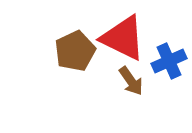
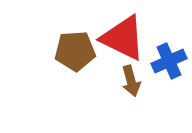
brown pentagon: rotated 21 degrees clockwise
brown arrow: rotated 20 degrees clockwise
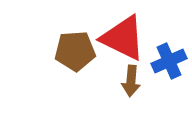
brown arrow: rotated 20 degrees clockwise
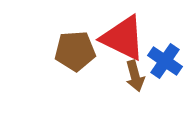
blue cross: moved 4 px left; rotated 32 degrees counterclockwise
brown arrow: moved 4 px right, 5 px up; rotated 20 degrees counterclockwise
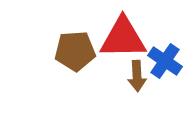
red triangle: rotated 27 degrees counterclockwise
brown arrow: moved 2 px right; rotated 12 degrees clockwise
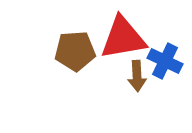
red triangle: rotated 9 degrees counterclockwise
blue cross: rotated 8 degrees counterclockwise
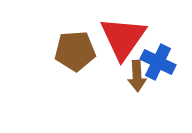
red triangle: rotated 45 degrees counterclockwise
blue cross: moved 7 px left, 1 px down
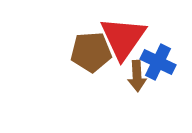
brown pentagon: moved 16 px right, 1 px down
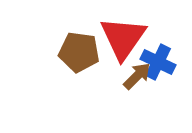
brown pentagon: moved 12 px left; rotated 12 degrees clockwise
brown arrow: rotated 132 degrees counterclockwise
